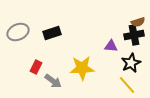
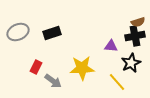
black cross: moved 1 px right, 1 px down
yellow line: moved 10 px left, 3 px up
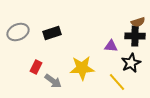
black cross: rotated 12 degrees clockwise
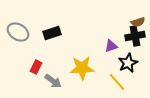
gray ellipse: rotated 55 degrees clockwise
black cross: rotated 12 degrees counterclockwise
purple triangle: rotated 24 degrees counterclockwise
black star: moved 3 px left
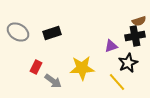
brown semicircle: moved 1 px right, 1 px up
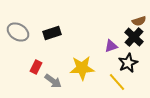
black cross: moved 1 px left, 1 px down; rotated 36 degrees counterclockwise
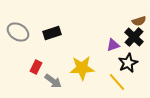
purple triangle: moved 2 px right, 1 px up
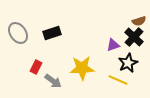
gray ellipse: moved 1 px down; rotated 25 degrees clockwise
yellow line: moved 1 px right, 2 px up; rotated 24 degrees counterclockwise
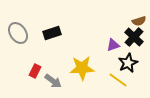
red rectangle: moved 1 px left, 4 px down
yellow line: rotated 12 degrees clockwise
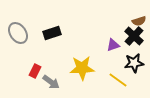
black cross: moved 1 px up
black star: moved 6 px right; rotated 18 degrees clockwise
gray arrow: moved 2 px left, 1 px down
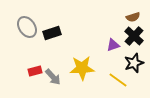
brown semicircle: moved 6 px left, 4 px up
gray ellipse: moved 9 px right, 6 px up
black star: rotated 12 degrees counterclockwise
red rectangle: rotated 48 degrees clockwise
gray arrow: moved 2 px right, 5 px up; rotated 12 degrees clockwise
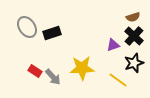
red rectangle: rotated 48 degrees clockwise
